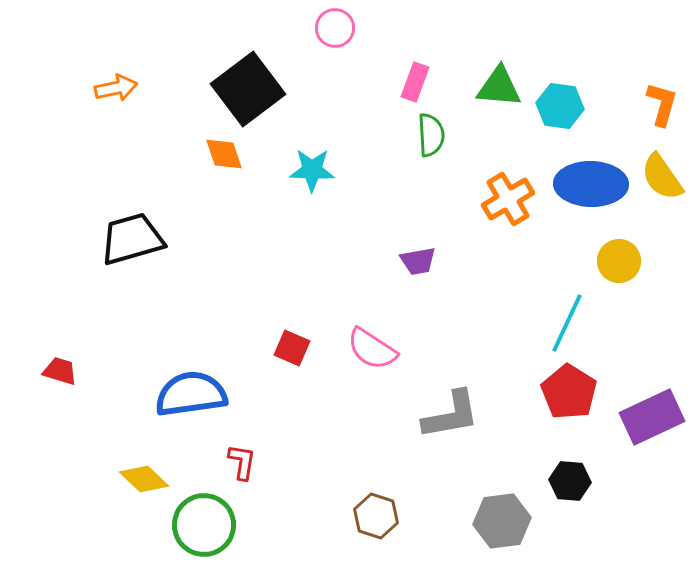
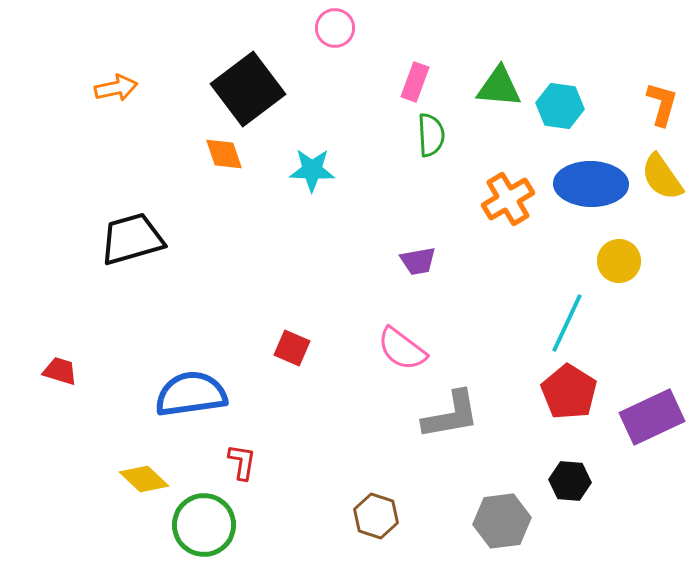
pink semicircle: moved 30 px right; rotated 4 degrees clockwise
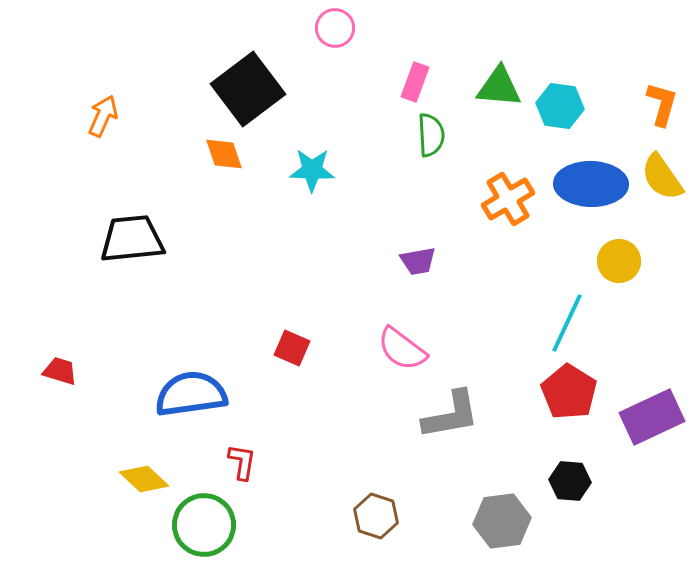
orange arrow: moved 13 px left, 28 px down; rotated 54 degrees counterclockwise
black trapezoid: rotated 10 degrees clockwise
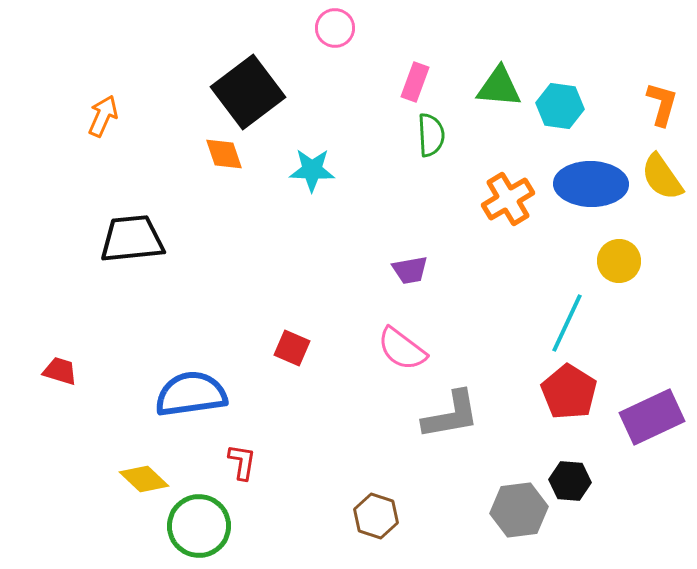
black square: moved 3 px down
purple trapezoid: moved 8 px left, 9 px down
gray hexagon: moved 17 px right, 11 px up
green circle: moved 5 px left, 1 px down
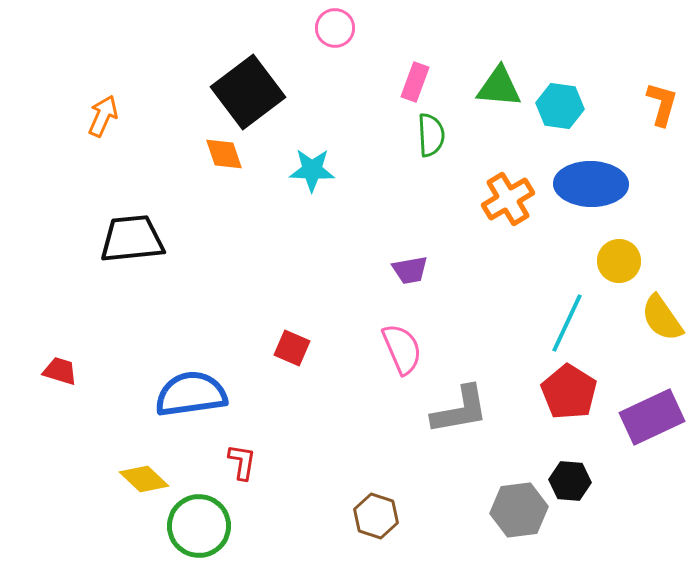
yellow semicircle: moved 141 px down
pink semicircle: rotated 150 degrees counterclockwise
gray L-shape: moved 9 px right, 5 px up
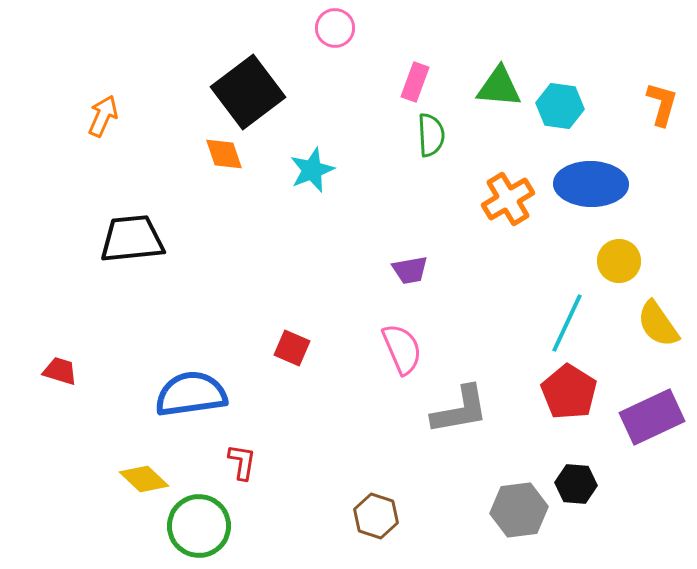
cyan star: rotated 24 degrees counterclockwise
yellow semicircle: moved 4 px left, 6 px down
black hexagon: moved 6 px right, 3 px down
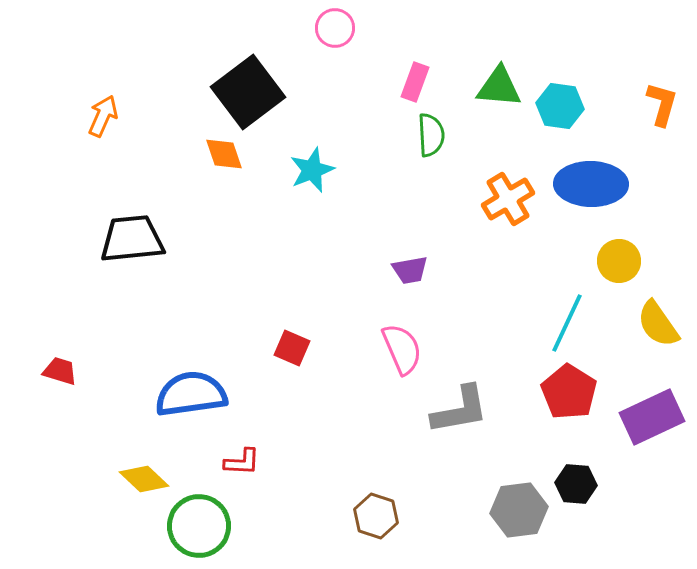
red L-shape: rotated 84 degrees clockwise
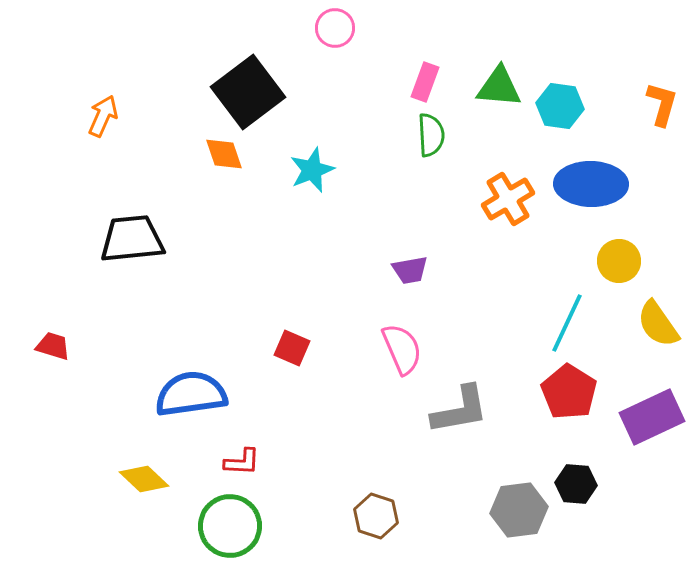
pink rectangle: moved 10 px right
red trapezoid: moved 7 px left, 25 px up
green circle: moved 31 px right
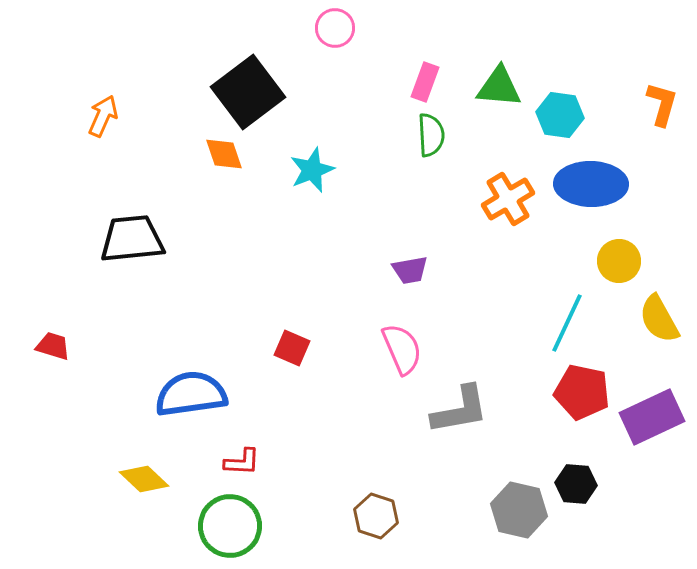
cyan hexagon: moved 9 px down
yellow semicircle: moved 1 px right, 5 px up; rotated 6 degrees clockwise
red pentagon: moved 13 px right; rotated 20 degrees counterclockwise
gray hexagon: rotated 20 degrees clockwise
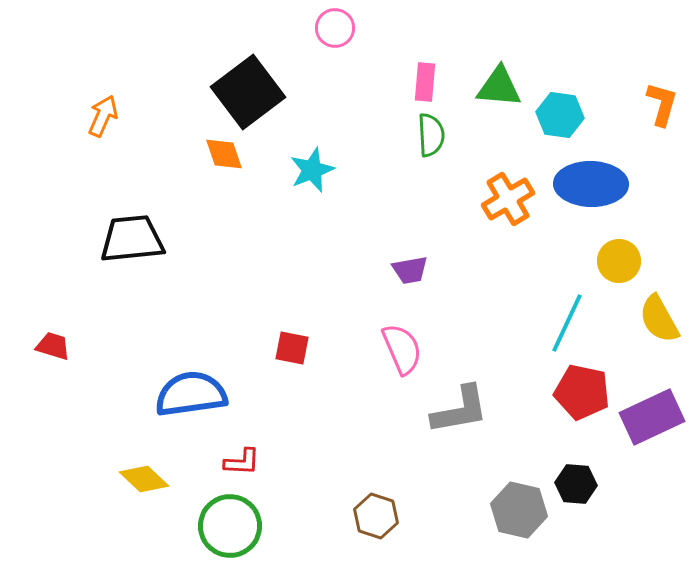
pink rectangle: rotated 15 degrees counterclockwise
red square: rotated 12 degrees counterclockwise
